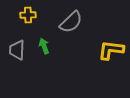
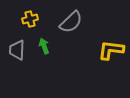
yellow cross: moved 2 px right, 4 px down; rotated 14 degrees counterclockwise
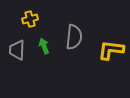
gray semicircle: moved 3 px right, 15 px down; rotated 40 degrees counterclockwise
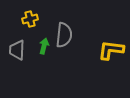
gray semicircle: moved 10 px left, 2 px up
green arrow: rotated 35 degrees clockwise
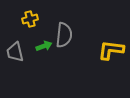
green arrow: rotated 56 degrees clockwise
gray trapezoid: moved 2 px left, 2 px down; rotated 15 degrees counterclockwise
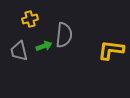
gray trapezoid: moved 4 px right, 1 px up
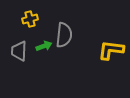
gray trapezoid: rotated 15 degrees clockwise
